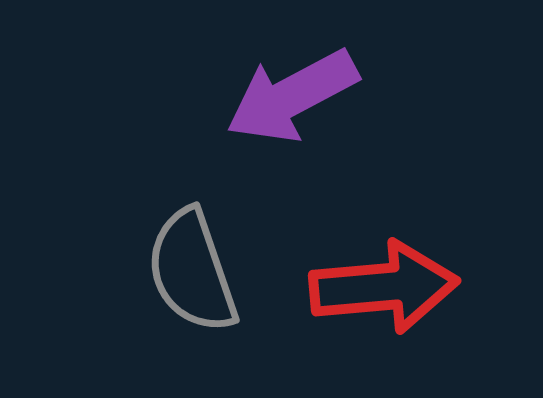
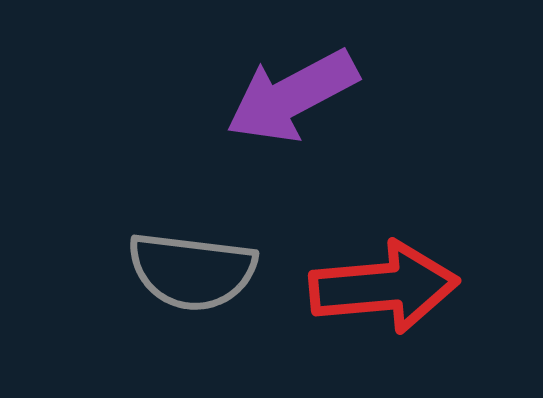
gray semicircle: rotated 64 degrees counterclockwise
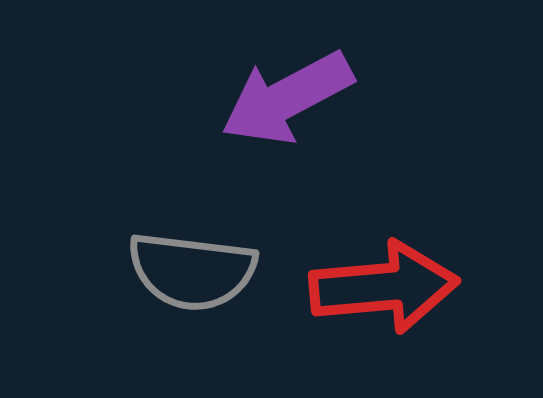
purple arrow: moved 5 px left, 2 px down
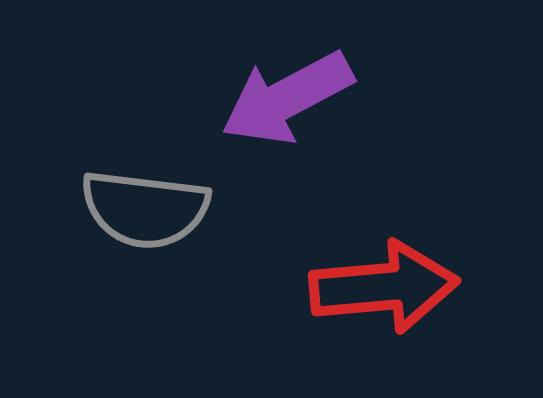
gray semicircle: moved 47 px left, 62 px up
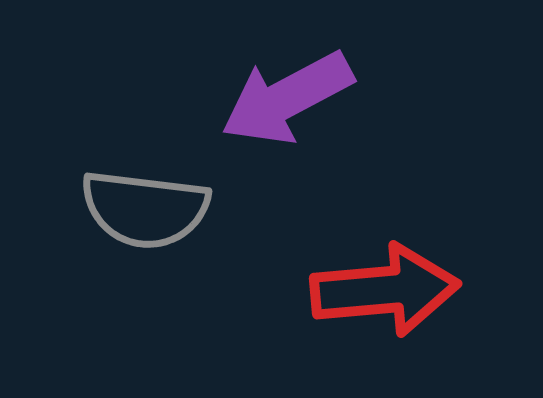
red arrow: moved 1 px right, 3 px down
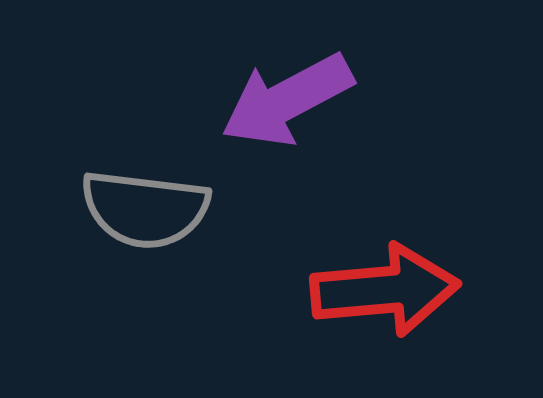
purple arrow: moved 2 px down
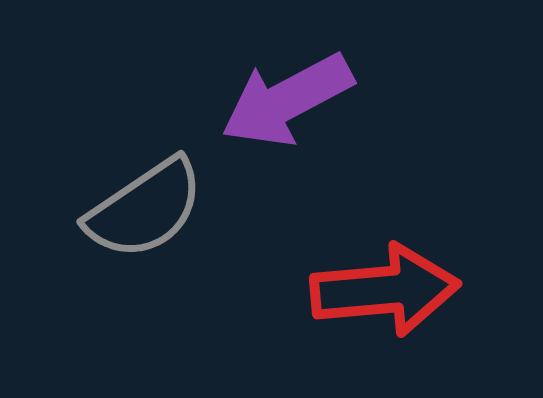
gray semicircle: rotated 41 degrees counterclockwise
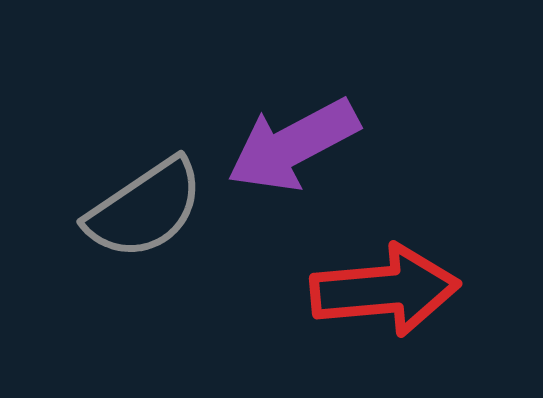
purple arrow: moved 6 px right, 45 px down
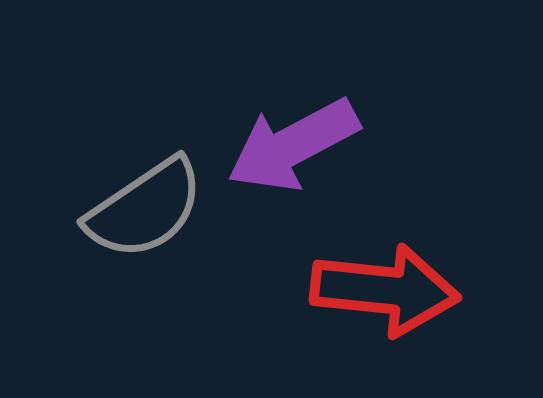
red arrow: rotated 11 degrees clockwise
